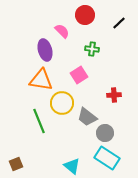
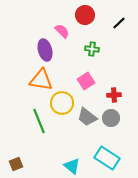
pink square: moved 7 px right, 6 px down
gray circle: moved 6 px right, 15 px up
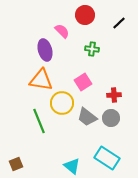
pink square: moved 3 px left, 1 px down
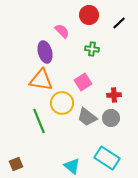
red circle: moved 4 px right
purple ellipse: moved 2 px down
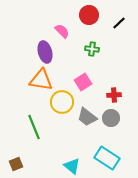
yellow circle: moved 1 px up
green line: moved 5 px left, 6 px down
